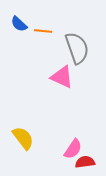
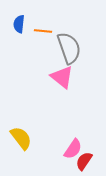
blue semicircle: rotated 54 degrees clockwise
gray semicircle: moved 8 px left
pink triangle: rotated 15 degrees clockwise
yellow semicircle: moved 2 px left
red semicircle: moved 1 px left, 1 px up; rotated 48 degrees counterclockwise
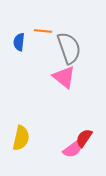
blue semicircle: moved 18 px down
pink triangle: moved 2 px right
yellow semicircle: rotated 50 degrees clockwise
pink semicircle: rotated 20 degrees clockwise
red semicircle: moved 23 px up
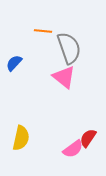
blue semicircle: moved 5 px left, 21 px down; rotated 36 degrees clockwise
red semicircle: moved 4 px right
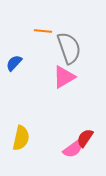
pink triangle: rotated 50 degrees clockwise
red semicircle: moved 3 px left
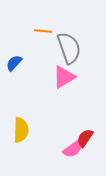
yellow semicircle: moved 8 px up; rotated 10 degrees counterclockwise
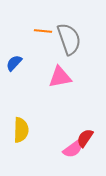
gray semicircle: moved 9 px up
pink triangle: moved 4 px left; rotated 20 degrees clockwise
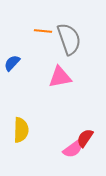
blue semicircle: moved 2 px left
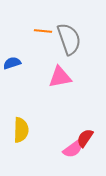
blue semicircle: rotated 30 degrees clockwise
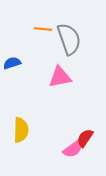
orange line: moved 2 px up
